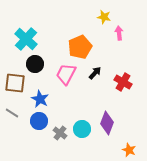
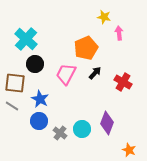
orange pentagon: moved 6 px right, 1 px down
gray line: moved 7 px up
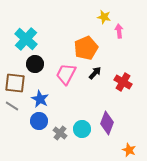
pink arrow: moved 2 px up
